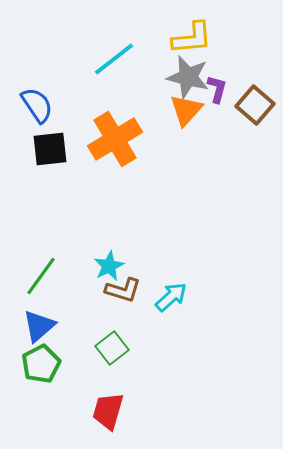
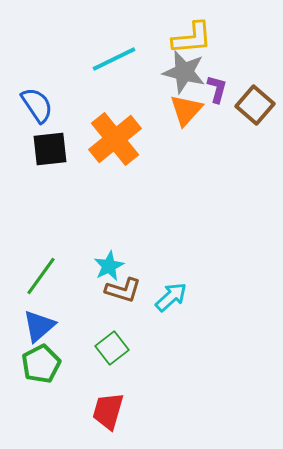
cyan line: rotated 12 degrees clockwise
gray star: moved 4 px left, 5 px up
orange cross: rotated 8 degrees counterclockwise
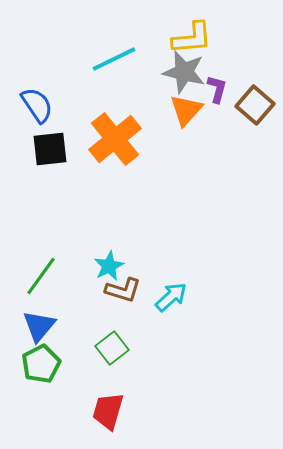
blue triangle: rotated 9 degrees counterclockwise
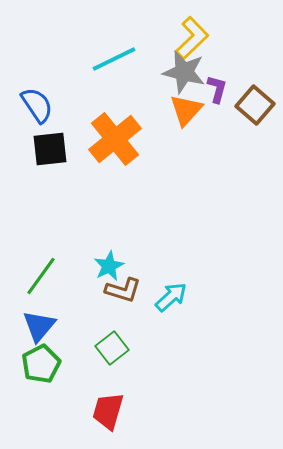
yellow L-shape: rotated 39 degrees counterclockwise
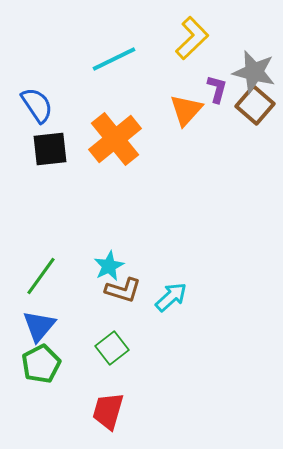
gray star: moved 70 px right
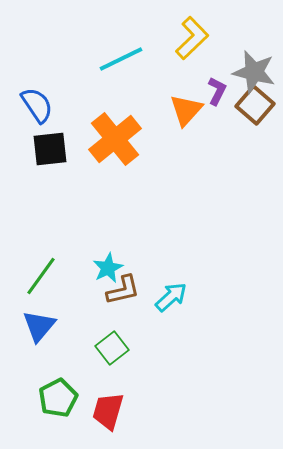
cyan line: moved 7 px right
purple L-shape: moved 2 px down; rotated 12 degrees clockwise
cyan star: moved 1 px left, 2 px down
brown L-shape: rotated 30 degrees counterclockwise
green pentagon: moved 17 px right, 34 px down
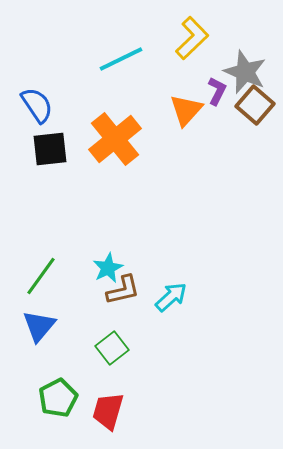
gray star: moved 9 px left; rotated 9 degrees clockwise
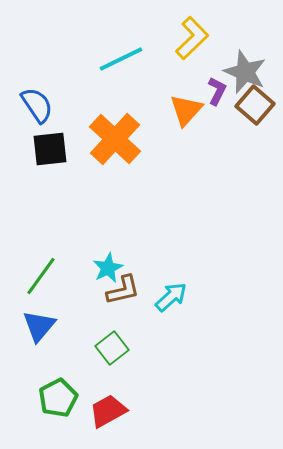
orange cross: rotated 8 degrees counterclockwise
red trapezoid: rotated 45 degrees clockwise
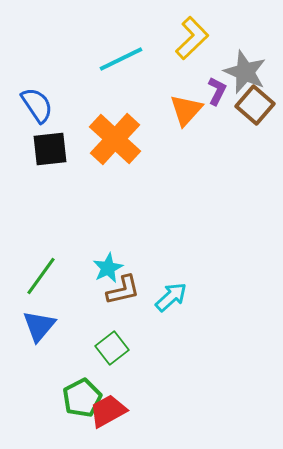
green pentagon: moved 24 px right
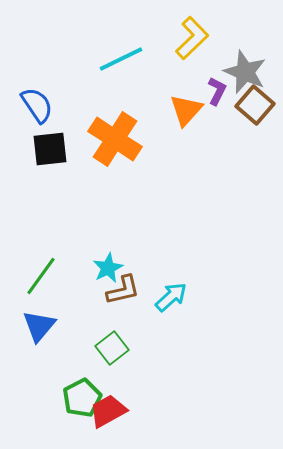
orange cross: rotated 10 degrees counterclockwise
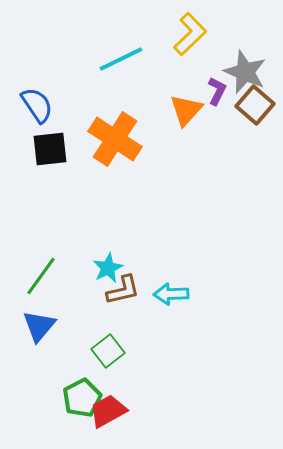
yellow L-shape: moved 2 px left, 4 px up
cyan arrow: moved 3 px up; rotated 140 degrees counterclockwise
green square: moved 4 px left, 3 px down
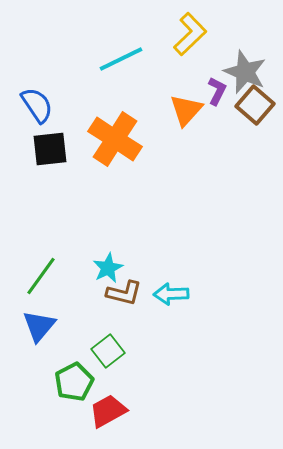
brown L-shape: moved 1 px right, 3 px down; rotated 27 degrees clockwise
green pentagon: moved 8 px left, 16 px up
